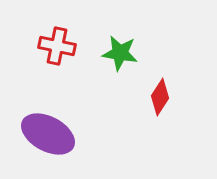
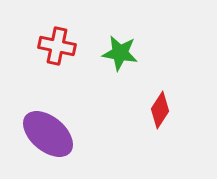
red diamond: moved 13 px down
purple ellipse: rotated 12 degrees clockwise
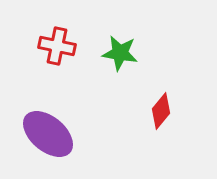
red diamond: moved 1 px right, 1 px down; rotated 6 degrees clockwise
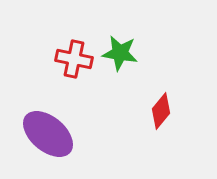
red cross: moved 17 px right, 13 px down
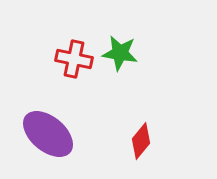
red diamond: moved 20 px left, 30 px down
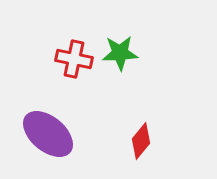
green star: rotated 12 degrees counterclockwise
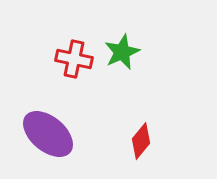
green star: moved 2 px right, 1 px up; rotated 21 degrees counterclockwise
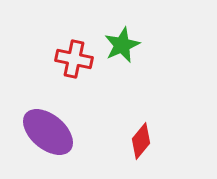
green star: moved 7 px up
purple ellipse: moved 2 px up
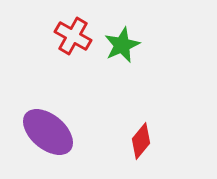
red cross: moved 1 px left, 23 px up; rotated 18 degrees clockwise
